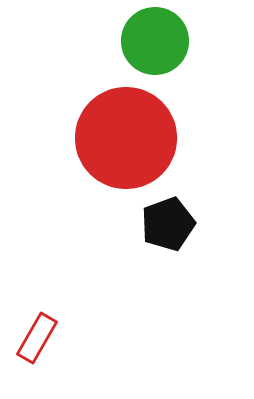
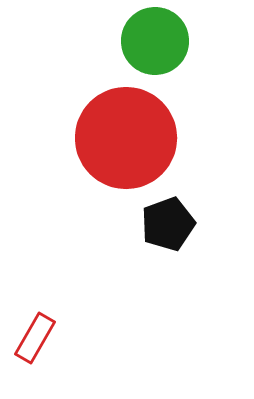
red rectangle: moved 2 px left
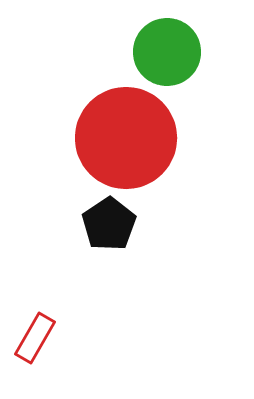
green circle: moved 12 px right, 11 px down
black pentagon: moved 59 px left; rotated 14 degrees counterclockwise
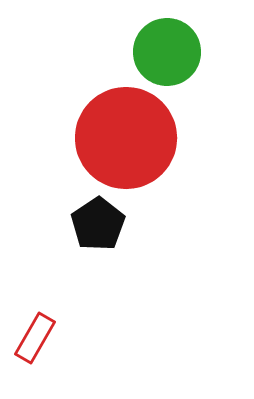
black pentagon: moved 11 px left
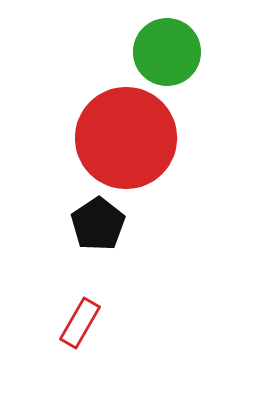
red rectangle: moved 45 px right, 15 px up
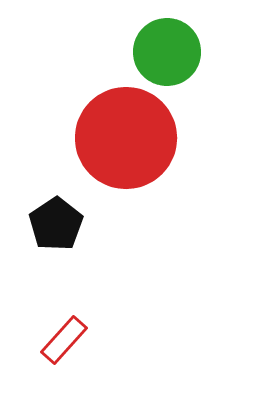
black pentagon: moved 42 px left
red rectangle: moved 16 px left, 17 px down; rotated 12 degrees clockwise
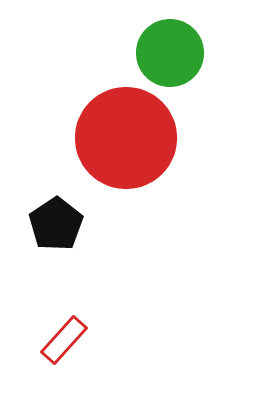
green circle: moved 3 px right, 1 px down
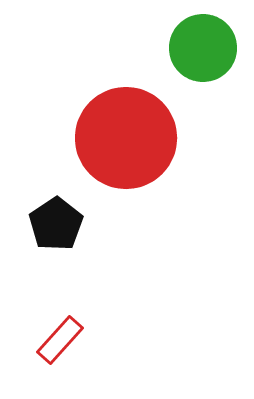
green circle: moved 33 px right, 5 px up
red rectangle: moved 4 px left
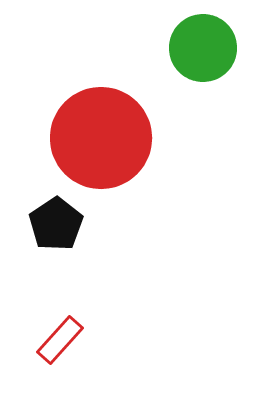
red circle: moved 25 px left
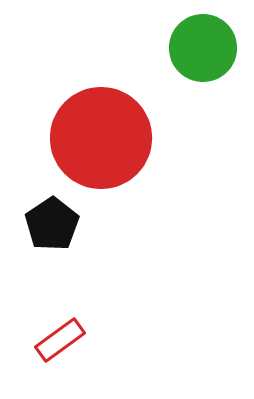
black pentagon: moved 4 px left
red rectangle: rotated 12 degrees clockwise
